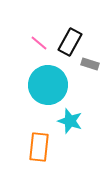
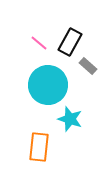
gray rectangle: moved 2 px left, 2 px down; rotated 24 degrees clockwise
cyan star: moved 2 px up
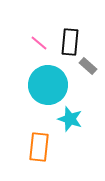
black rectangle: rotated 24 degrees counterclockwise
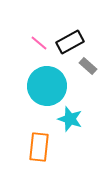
black rectangle: rotated 56 degrees clockwise
cyan circle: moved 1 px left, 1 px down
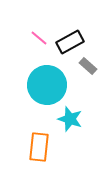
pink line: moved 5 px up
cyan circle: moved 1 px up
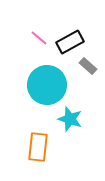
orange rectangle: moved 1 px left
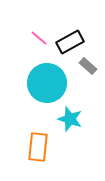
cyan circle: moved 2 px up
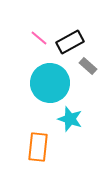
cyan circle: moved 3 px right
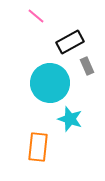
pink line: moved 3 px left, 22 px up
gray rectangle: moved 1 px left; rotated 24 degrees clockwise
